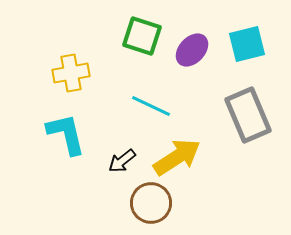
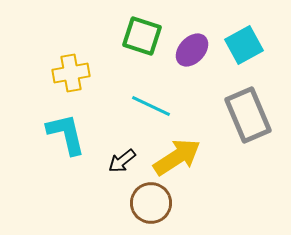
cyan square: moved 3 px left, 1 px down; rotated 15 degrees counterclockwise
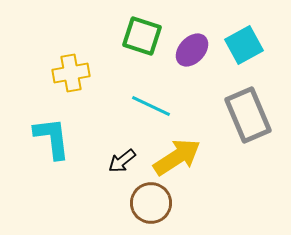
cyan L-shape: moved 14 px left, 4 px down; rotated 6 degrees clockwise
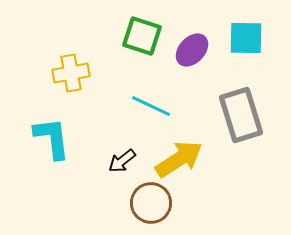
cyan square: moved 2 px right, 7 px up; rotated 30 degrees clockwise
gray rectangle: moved 7 px left; rotated 6 degrees clockwise
yellow arrow: moved 2 px right, 2 px down
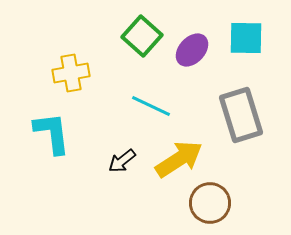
green square: rotated 24 degrees clockwise
cyan L-shape: moved 5 px up
brown circle: moved 59 px right
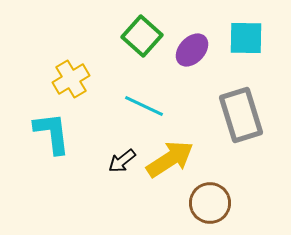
yellow cross: moved 6 px down; rotated 21 degrees counterclockwise
cyan line: moved 7 px left
yellow arrow: moved 9 px left
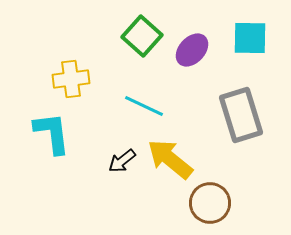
cyan square: moved 4 px right
yellow cross: rotated 24 degrees clockwise
yellow arrow: rotated 108 degrees counterclockwise
